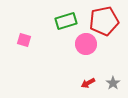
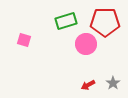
red pentagon: moved 1 px right, 1 px down; rotated 12 degrees clockwise
red arrow: moved 2 px down
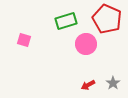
red pentagon: moved 2 px right, 3 px up; rotated 24 degrees clockwise
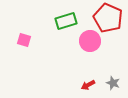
red pentagon: moved 1 px right, 1 px up
pink circle: moved 4 px right, 3 px up
gray star: rotated 16 degrees counterclockwise
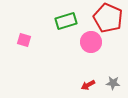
pink circle: moved 1 px right, 1 px down
gray star: rotated 16 degrees counterclockwise
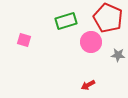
gray star: moved 5 px right, 28 px up
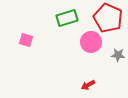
green rectangle: moved 1 px right, 3 px up
pink square: moved 2 px right
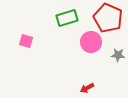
pink square: moved 1 px down
red arrow: moved 1 px left, 3 px down
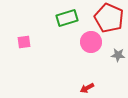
red pentagon: moved 1 px right
pink square: moved 2 px left, 1 px down; rotated 24 degrees counterclockwise
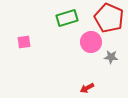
gray star: moved 7 px left, 2 px down
